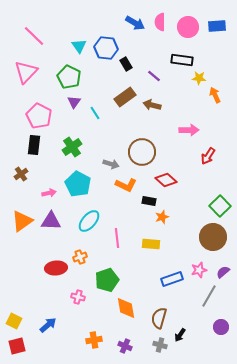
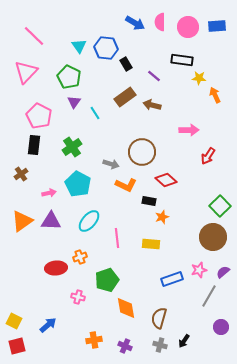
black arrow at (180, 335): moved 4 px right, 6 px down
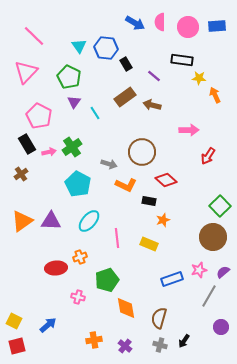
black rectangle at (34, 145): moved 7 px left, 1 px up; rotated 36 degrees counterclockwise
gray arrow at (111, 164): moved 2 px left
pink arrow at (49, 193): moved 41 px up
orange star at (162, 217): moved 1 px right, 3 px down
yellow rectangle at (151, 244): moved 2 px left; rotated 18 degrees clockwise
purple cross at (125, 346): rotated 16 degrees clockwise
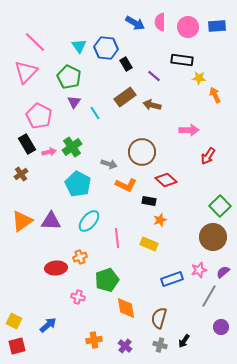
pink line at (34, 36): moved 1 px right, 6 px down
orange star at (163, 220): moved 3 px left
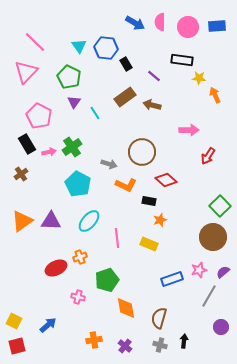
red ellipse at (56, 268): rotated 20 degrees counterclockwise
black arrow at (184, 341): rotated 152 degrees clockwise
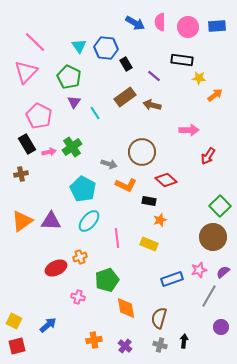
orange arrow at (215, 95): rotated 77 degrees clockwise
brown cross at (21, 174): rotated 24 degrees clockwise
cyan pentagon at (78, 184): moved 5 px right, 5 px down
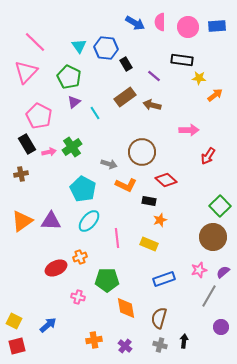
purple triangle at (74, 102): rotated 16 degrees clockwise
blue rectangle at (172, 279): moved 8 px left
green pentagon at (107, 280): rotated 20 degrees clockwise
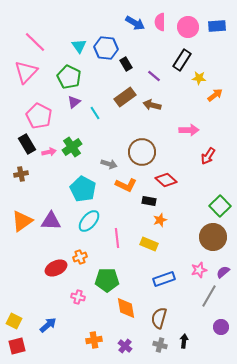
black rectangle at (182, 60): rotated 65 degrees counterclockwise
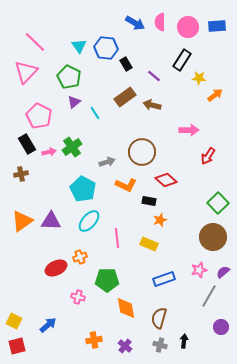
gray arrow at (109, 164): moved 2 px left, 2 px up; rotated 35 degrees counterclockwise
green square at (220, 206): moved 2 px left, 3 px up
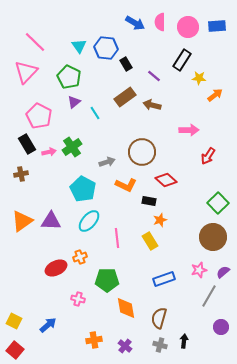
yellow rectangle at (149, 244): moved 1 px right, 3 px up; rotated 36 degrees clockwise
pink cross at (78, 297): moved 2 px down
red square at (17, 346): moved 2 px left, 4 px down; rotated 36 degrees counterclockwise
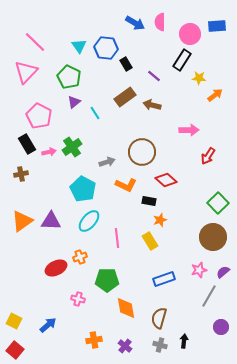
pink circle at (188, 27): moved 2 px right, 7 px down
